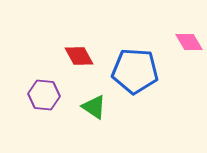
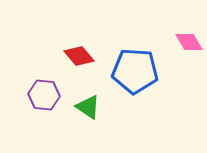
red diamond: rotated 12 degrees counterclockwise
green triangle: moved 6 px left
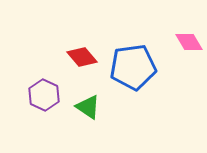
red diamond: moved 3 px right, 1 px down
blue pentagon: moved 2 px left, 4 px up; rotated 12 degrees counterclockwise
purple hexagon: rotated 20 degrees clockwise
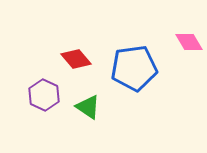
red diamond: moved 6 px left, 2 px down
blue pentagon: moved 1 px right, 1 px down
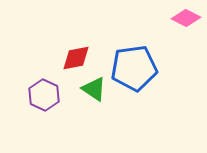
pink diamond: moved 3 px left, 24 px up; rotated 32 degrees counterclockwise
red diamond: moved 1 px up; rotated 60 degrees counterclockwise
green triangle: moved 6 px right, 18 px up
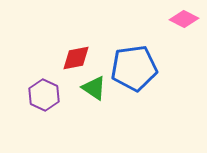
pink diamond: moved 2 px left, 1 px down
green triangle: moved 1 px up
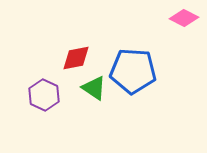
pink diamond: moved 1 px up
blue pentagon: moved 1 px left, 3 px down; rotated 12 degrees clockwise
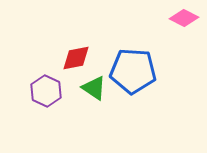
purple hexagon: moved 2 px right, 4 px up
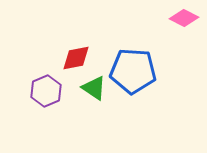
purple hexagon: rotated 12 degrees clockwise
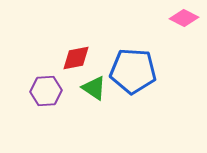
purple hexagon: rotated 20 degrees clockwise
